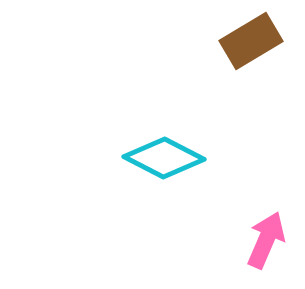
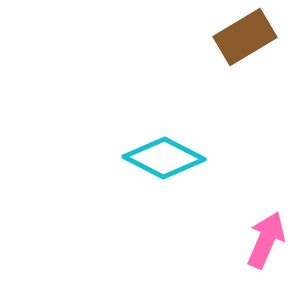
brown rectangle: moved 6 px left, 4 px up
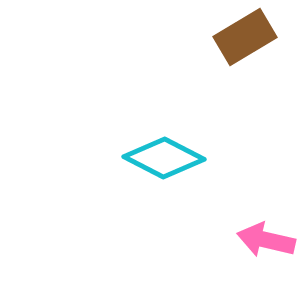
pink arrow: rotated 100 degrees counterclockwise
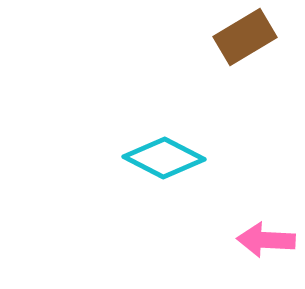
pink arrow: rotated 10 degrees counterclockwise
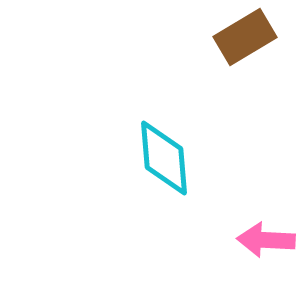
cyan diamond: rotated 58 degrees clockwise
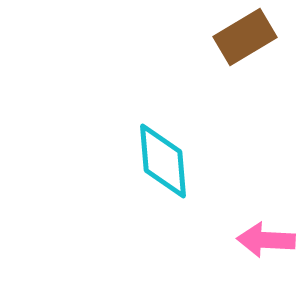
cyan diamond: moved 1 px left, 3 px down
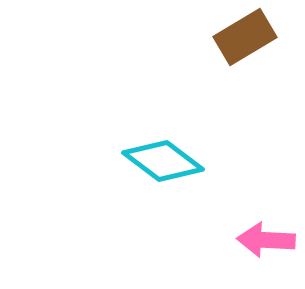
cyan diamond: rotated 48 degrees counterclockwise
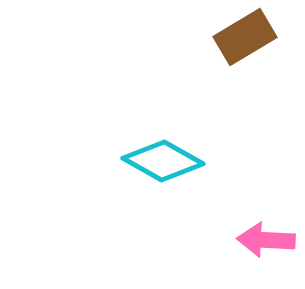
cyan diamond: rotated 8 degrees counterclockwise
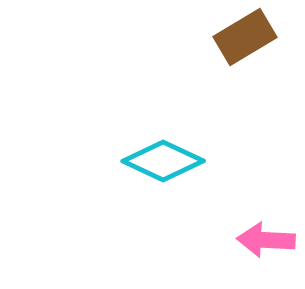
cyan diamond: rotated 4 degrees counterclockwise
